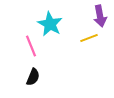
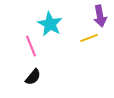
black semicircle: rotated 18 degrees clockwise
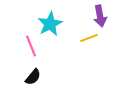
cyan star: rotated 15 degrees clockwise
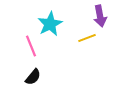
yellow line: moved 2 px left
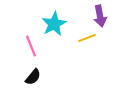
cyan star: moved 4 px right
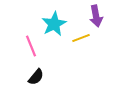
purple arrow: moved 4 px left
yellow line: moved 6 px left
black semicircle: moved 3 px right
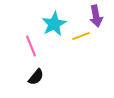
yellow line: moved 2 px up
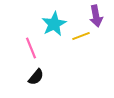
pink line: moved 2 px down
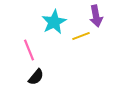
cyan star: moved 2 px up
pink line: moved 2 px left, 2 px down
